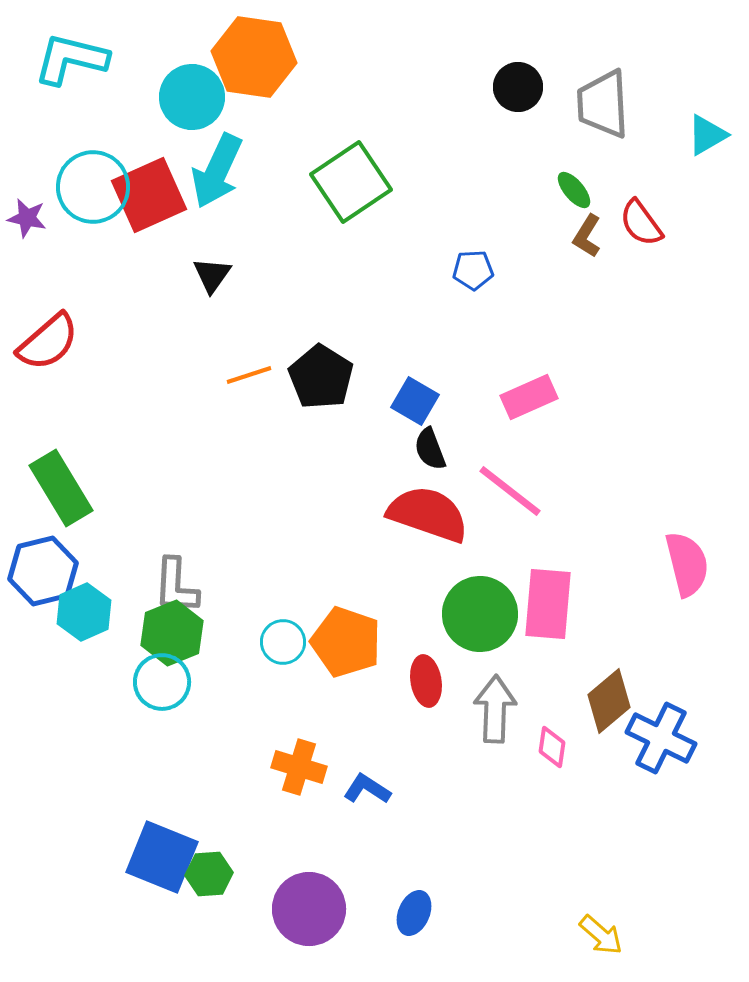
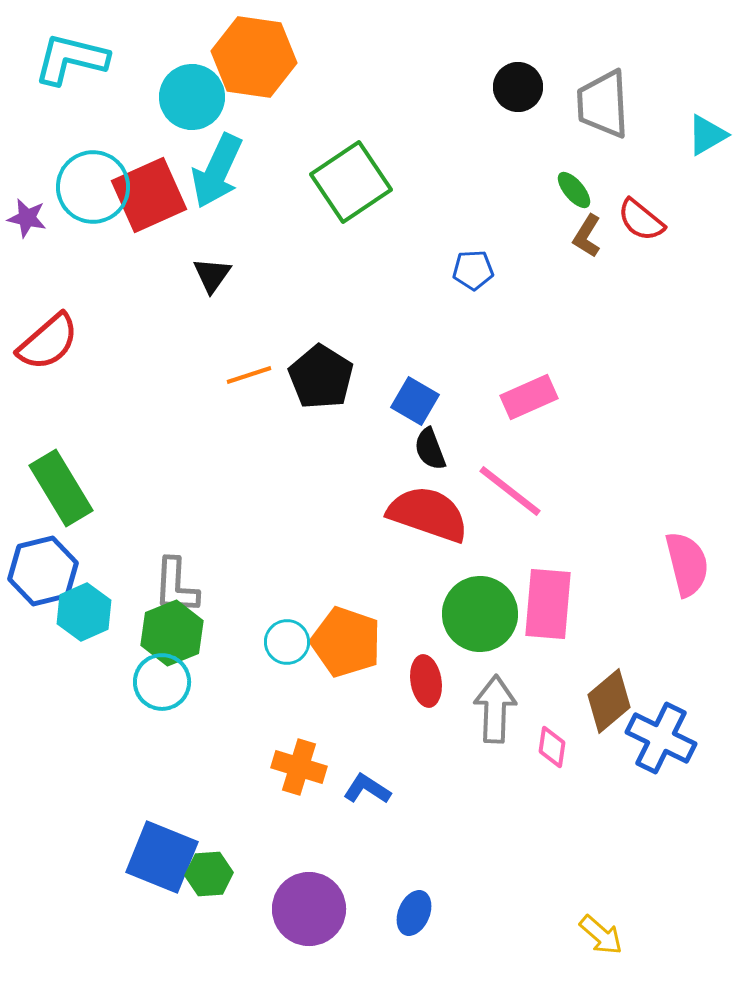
red semicircle at (641, 223): moved 3 px up; rotated 15 degrees counterclockwise
cyan circle at (283, 642): moved 4 px right
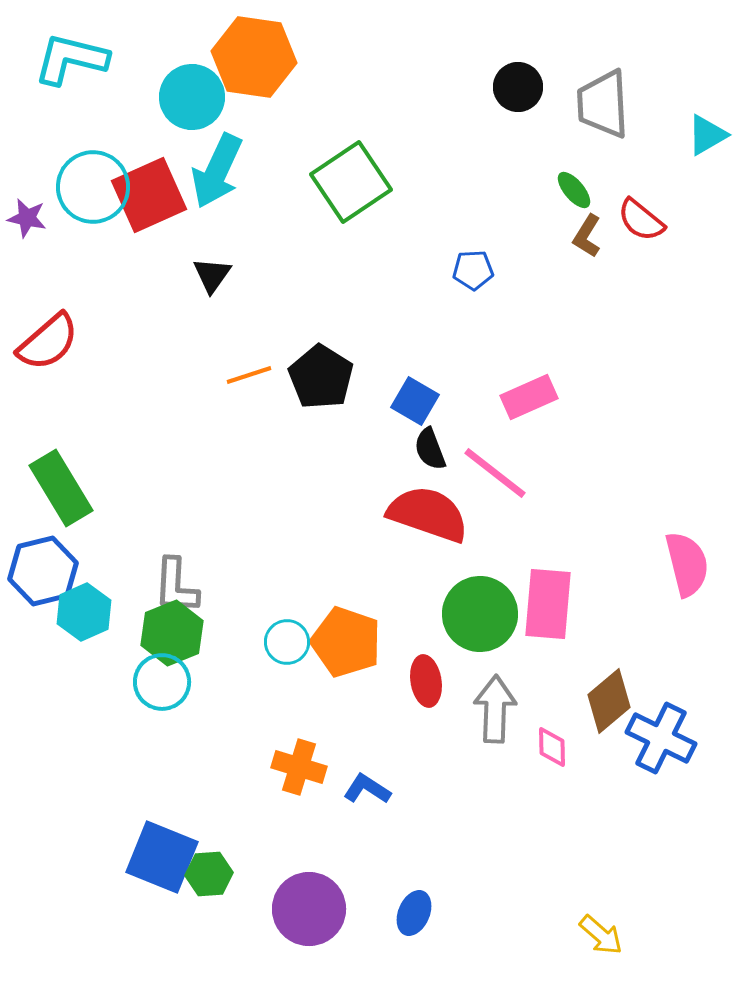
pink line at (510, 491): moved 15 px left, 18 px up
pink diamond at (552, 747): rotated 9 degrees counterclockwise
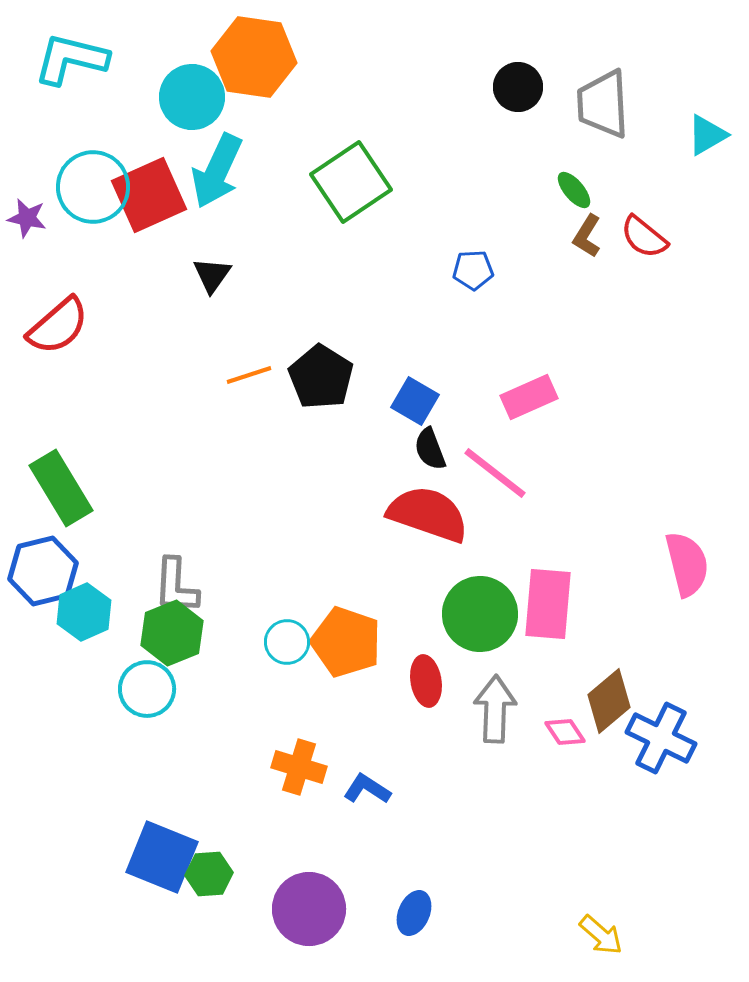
red semicircle at (641, 220): moved 3 px right, 17 px down
red semicircle at (48, 342): moved 10 px right, 16 px up
cyan circle at (162, 682): moved 15 px left, 7 px down
pink diamond at (552, 747): moved 13 px right, 15 px up; rotated 33 degrees counterclockwise
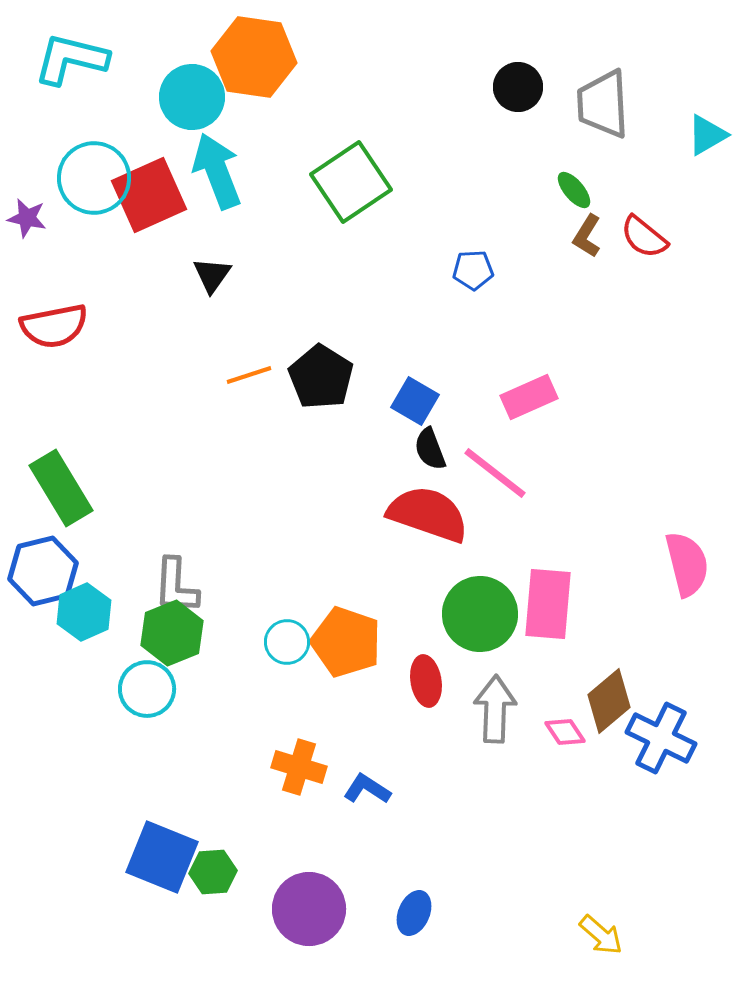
cyan arrow at (217, 171): rotated 134 degrees clockwise
cyan circle at (93, 187): moved 1 px right, 9 px up
red semicircle at (58, 326): moved 4 px left; rotated 30 degrees clockwise
green hexagon at (209, 874): moved 4 px right, 2 px up
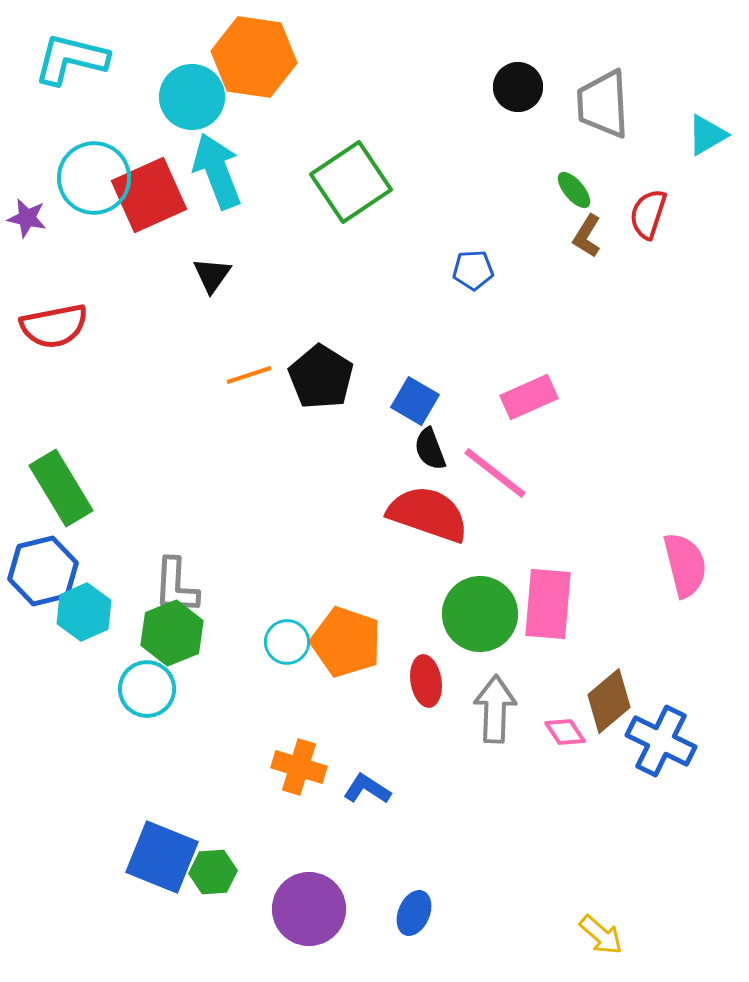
red semicircle at (644, 237): moved 4 px right, 23 px up; rotated 69 degrees clockwise
pink semicircle at (687, 564): moved 2 px left, 1 px down
blue cross at (661, 738): moved 3 px down
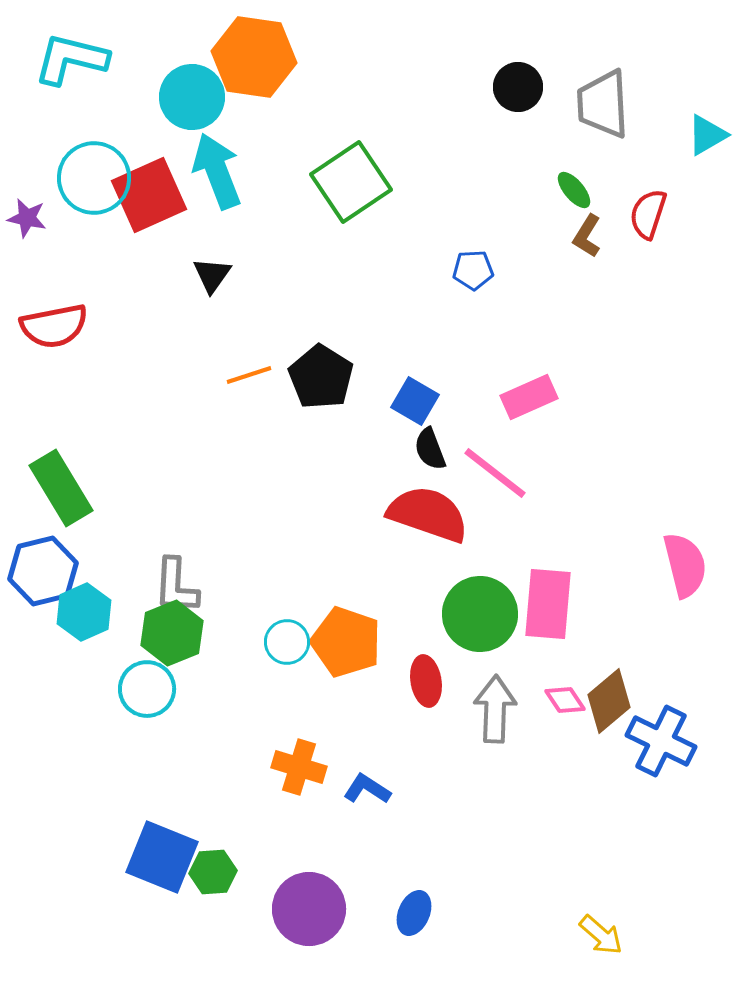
pink diamond at (565, 732): moved 32 px up
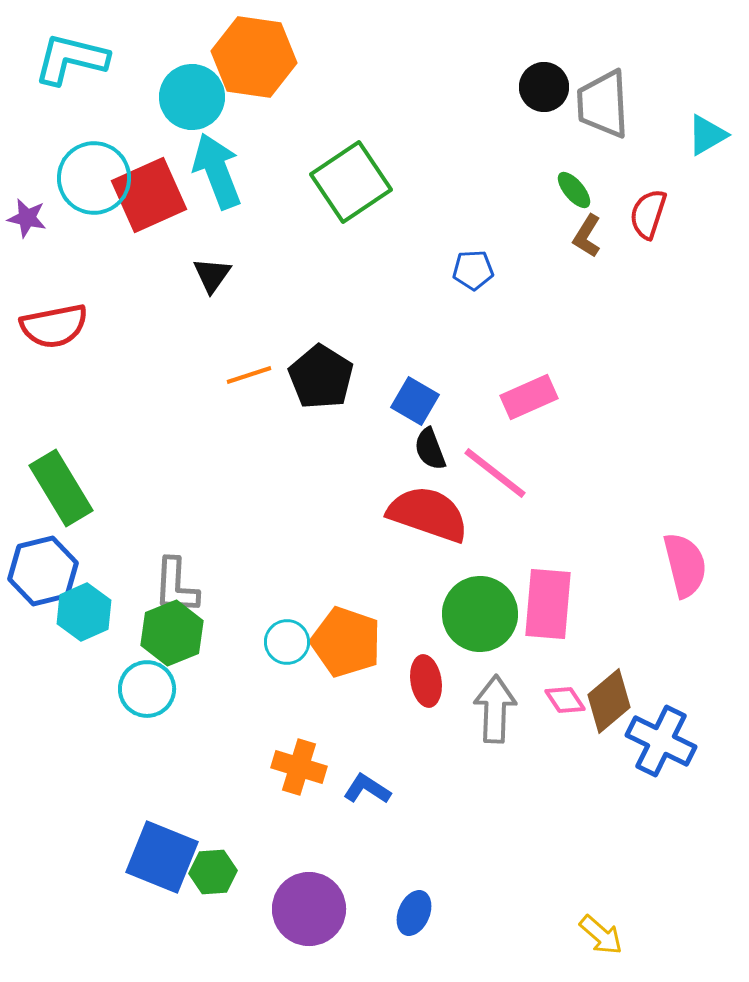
black circle at (518, 87): moved 26 px right
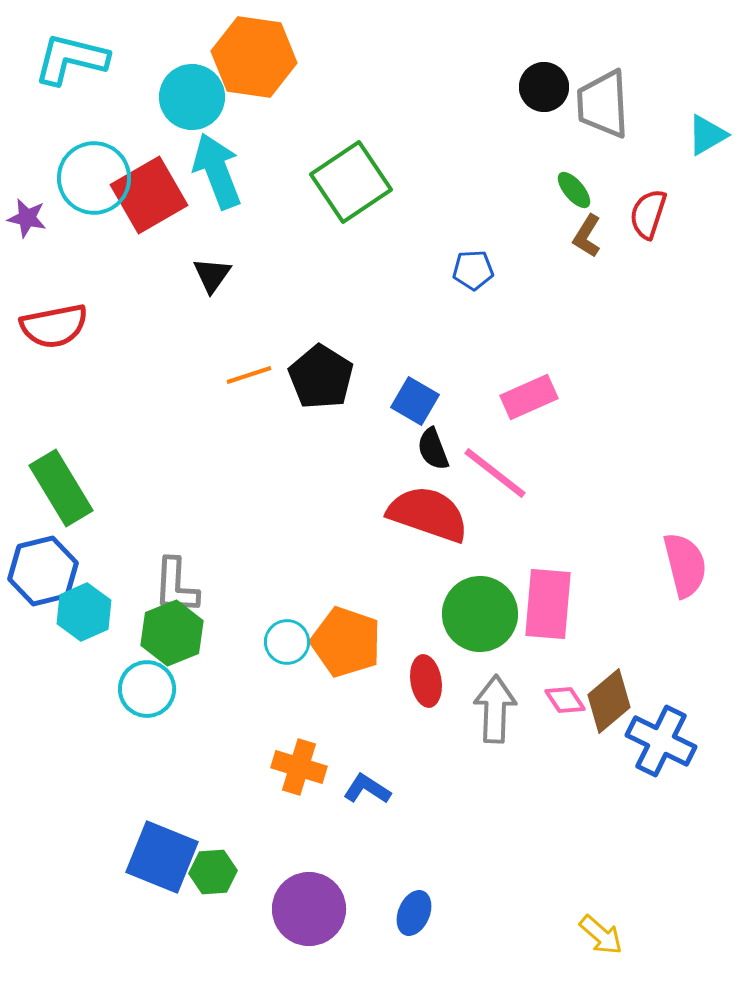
red square at (149, 195): rotated 6 degrees counterclockwise
black semicircle at (430, 449): moved 3 px right
